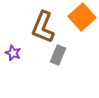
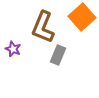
purple star: moved 4 px up
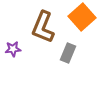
purple star: rotated 28 degrees counterclockwise
gray rectangle: moved 10 px right, 2 px up
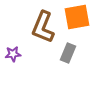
orange square: moved 5 px left; rotated 32 degrees clockwise
purple star: moved 5 px down
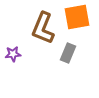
brown L-shape: moved 1 px down
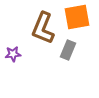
gray rectangle: moved 3 px up
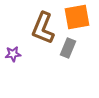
gray rectangle: moved 2 px up
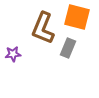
orange square: rotated 24 degrees clockwise
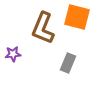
gray rectangle: moved 15 px down
